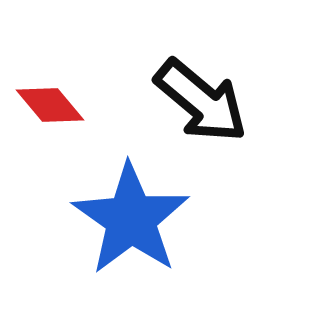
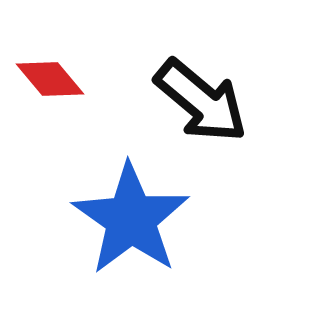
red diamond: moved 26 px up
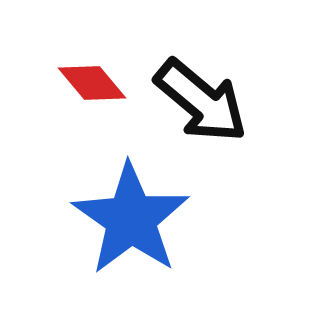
red diamond: moved 42 px right, 4 px down
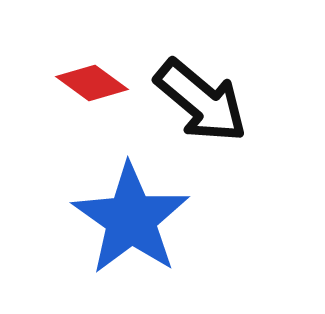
red diamond: rotated 14 degrees counterclockwise
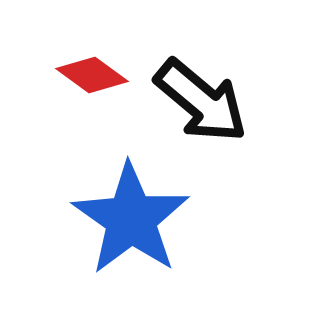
red diamond: moved 8 px up
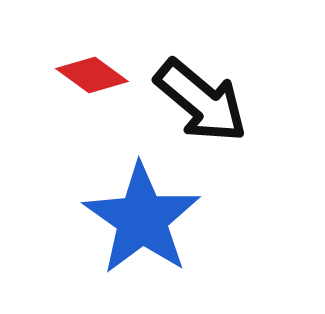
blue star: moved 11 px right
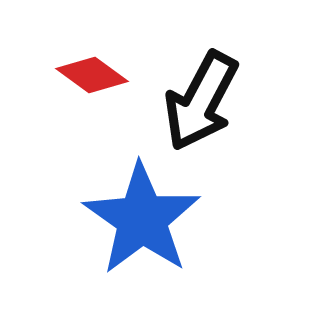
black arrow: rotated 78 degrees clockwise
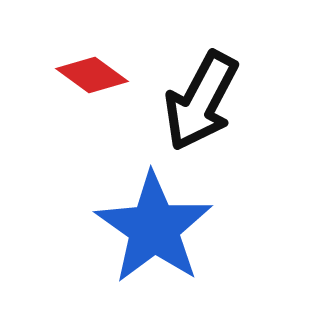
blue star: moved 12 px right, 9 px down
